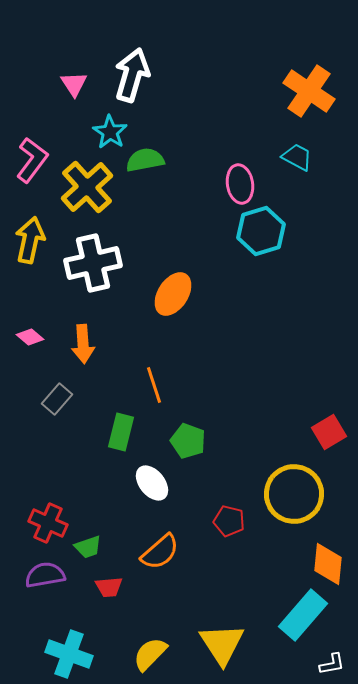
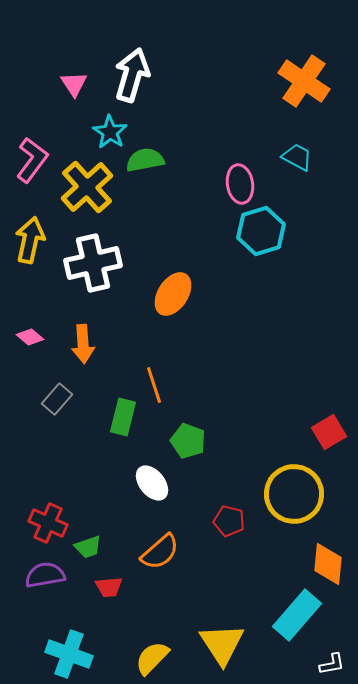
orange cross: moved 5 px left, 10 px up
green rectangle: moved 2 px right, 15 px up
cyan rectangle: moved 6 px left
yellow semicircle: moved 2 px right, 4 px down
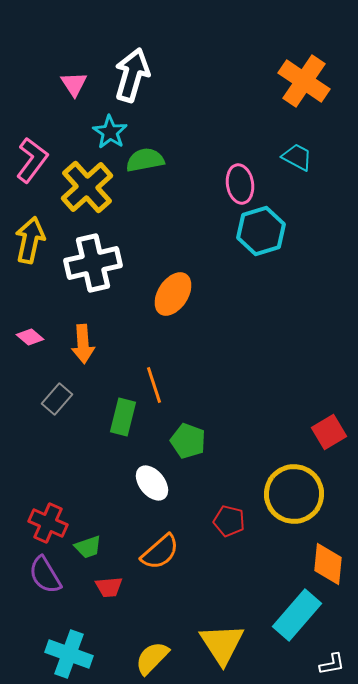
purple semicircle: rotated 111 degrees counterclockwise
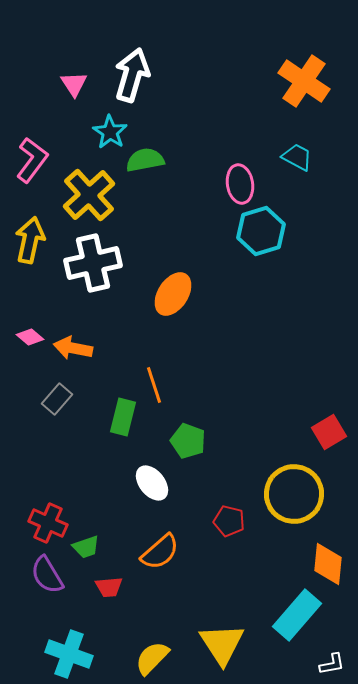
yellow cross: moved 2 px right, 8 px down
orange arrow: moved 10 px left, 4 px down; rotated 105 degrees clockwise
green trapezoid: moved 2 px left
purple semicircle: moved 2 px right
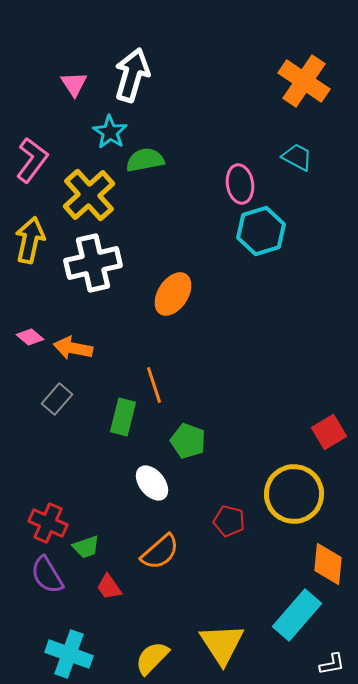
red trapezoid: rotated 60 degrees clockwise
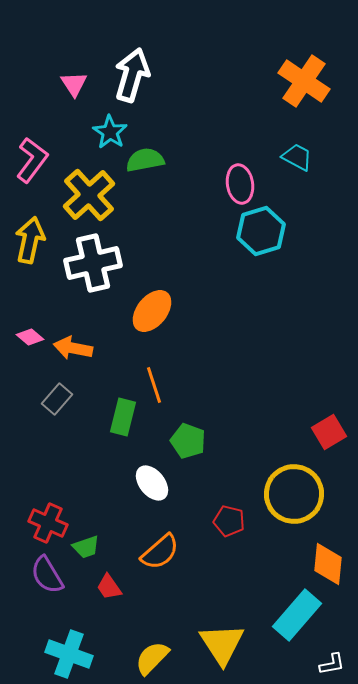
orange ellipse: moved 21 px left, 17 px down; rotated 6 degrees clockwise
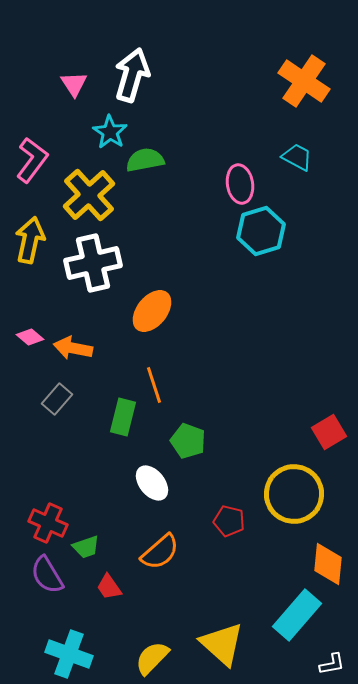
yellow triangle: rotated 15 degrees counterclockwise
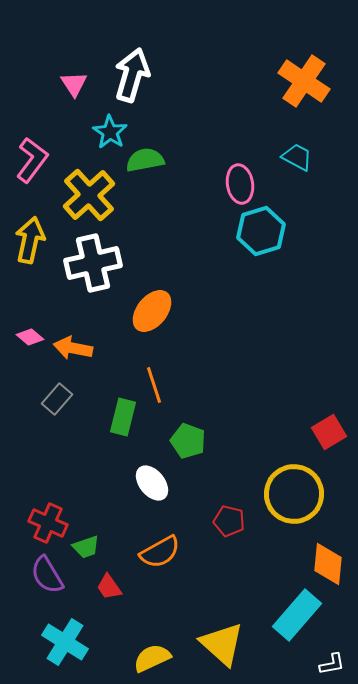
orange semicircle: rotated 12 degrees clockwise
cyan cross: moved 4 px left, 12 px up; rotated 12 degrees clockwise
yellow semicircle: rotated 21 degrees clockwise
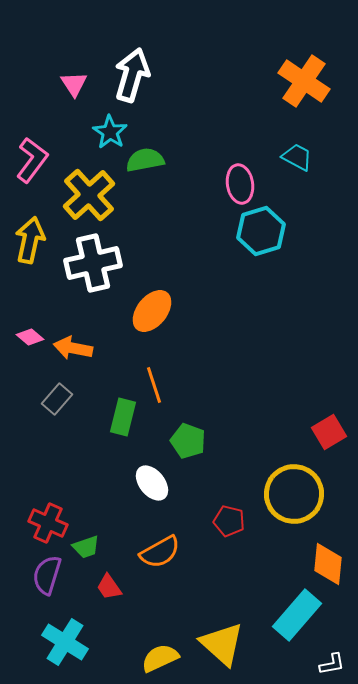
purple semicircle: rotated 48 degrees clockwise
yellow semicircle: moved 8 px right
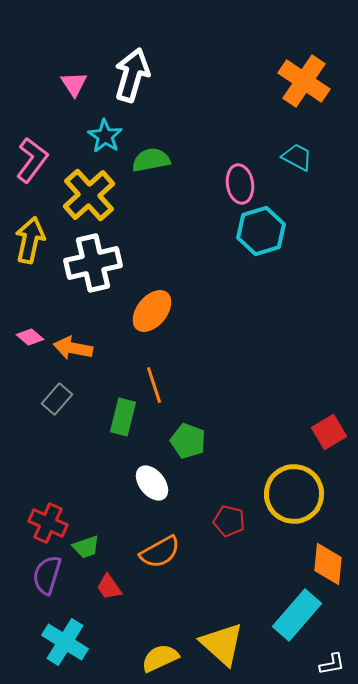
cyan star: moved 5 px left, 4 px down
green semicircle: moved 6 px right
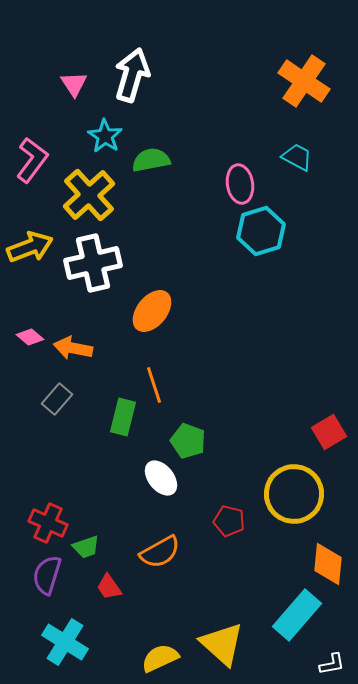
yellow arrow: moved 7 px down; rotated 57 degrees clockwise
white ellipse: moved 9 px right, 5 px up
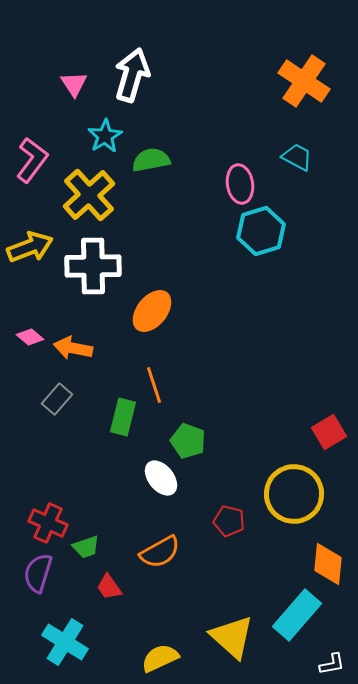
cyan star: rotated 8 degrees clockwise
white cross: moved 3 px down; rotated 12 degrees clockwise
purple semicircle: moved 9 px left, 2 px up
yellow triangle: moved 10 px right, 7 px up
